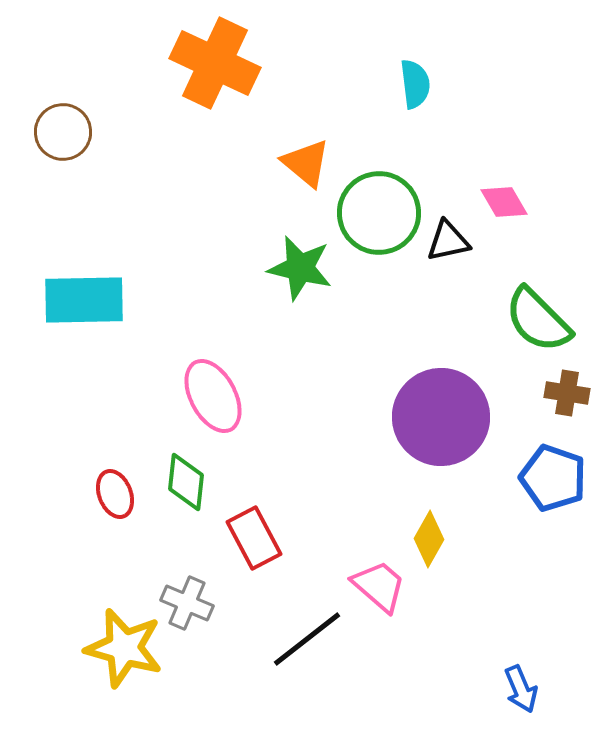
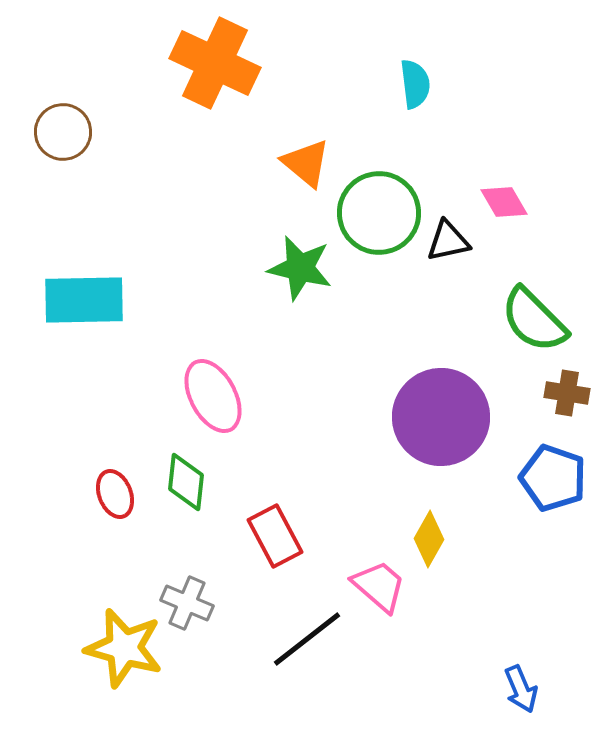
green semicircle: moved 4 px left
red rectangle: moved 21 px right, 2 px up
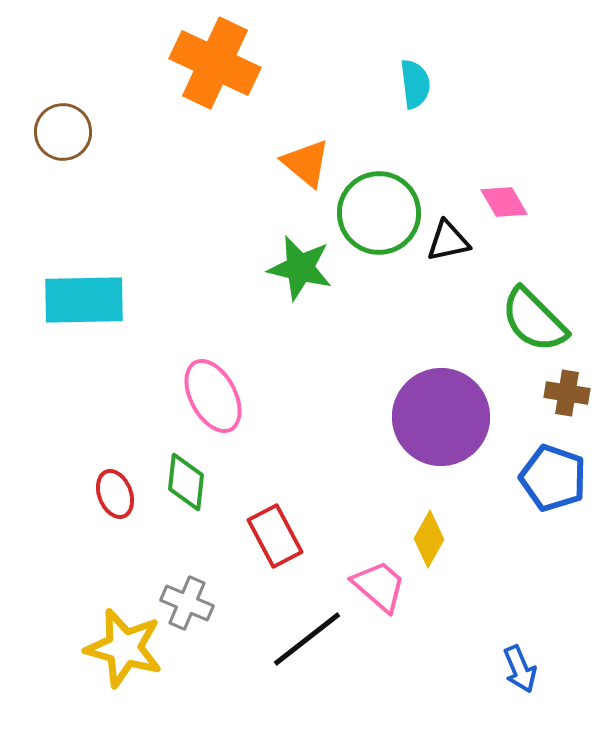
blue arrow: moved 1 px left, 20 px up
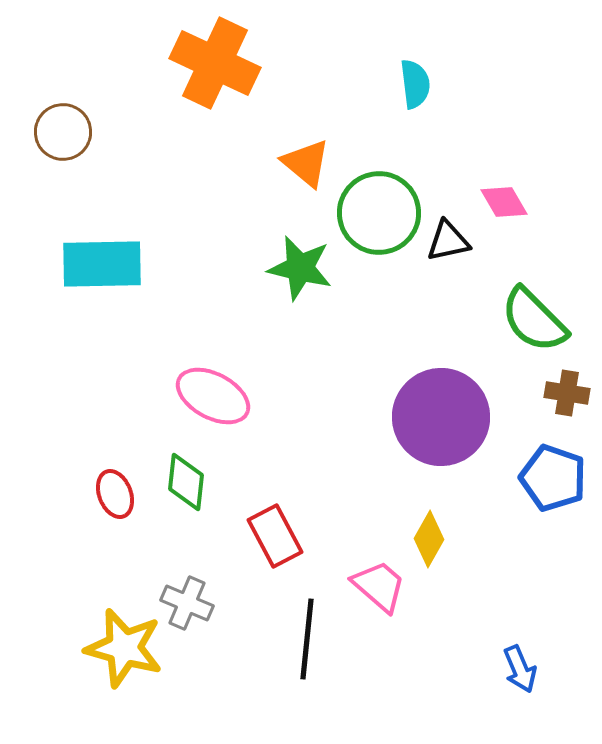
cyan rectangle: moved 18 px right, 36 px up
pink ellipse: rotated 34 degrees counterclockwise
black line: rotated 46 degrees counterclockwise
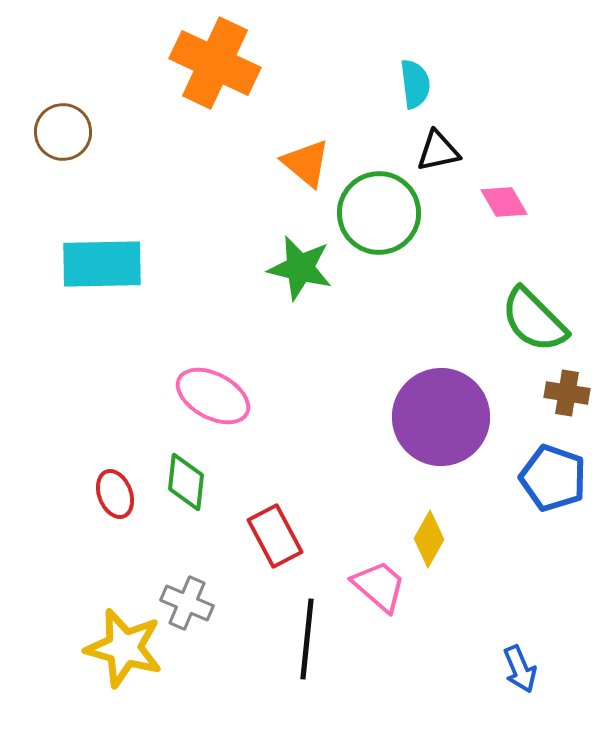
black triangle: moved 10 px left, 90 px up
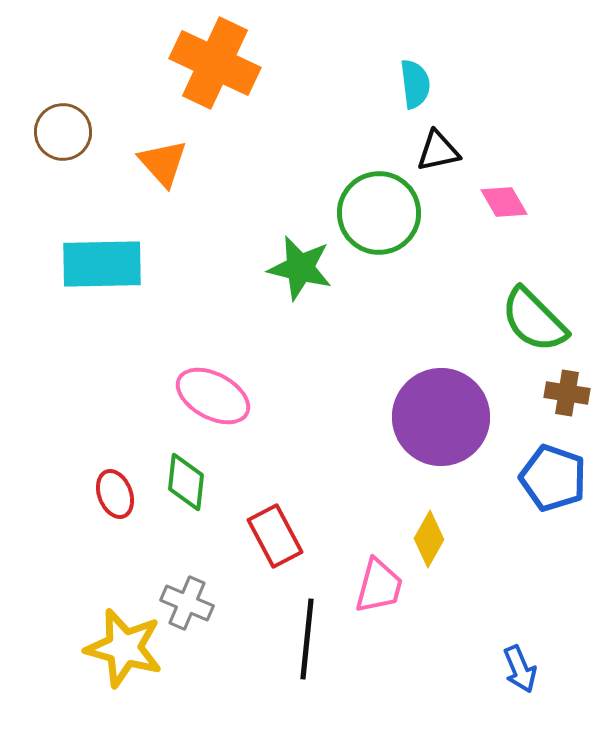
orange triangle: moved 143 px left; rotated 8 degrees clockwise
pink trapezoid: rotated 64 degrees clockwise
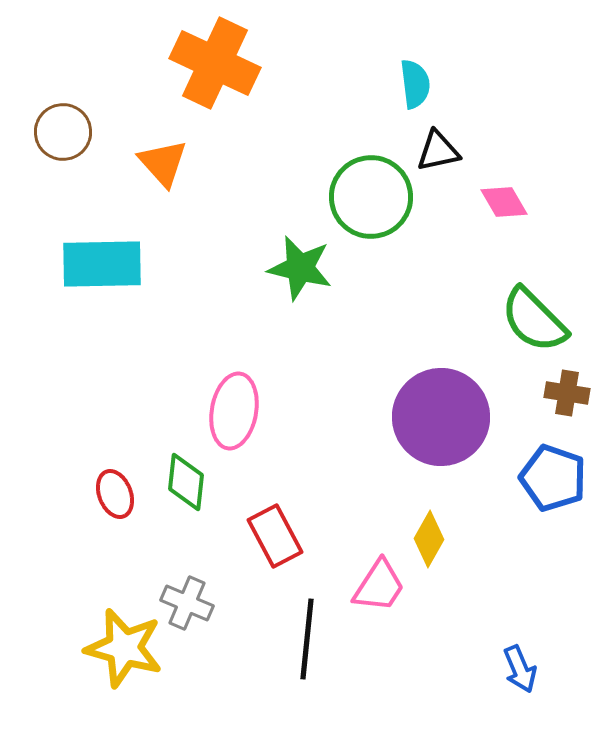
green circle: moved 8 px left, 16 px up
pink ellipse: moved 21 px right, 15 px down; rotated 72 degrees clockwise
pink trapezoid: rotated 18 degrees clockwise
